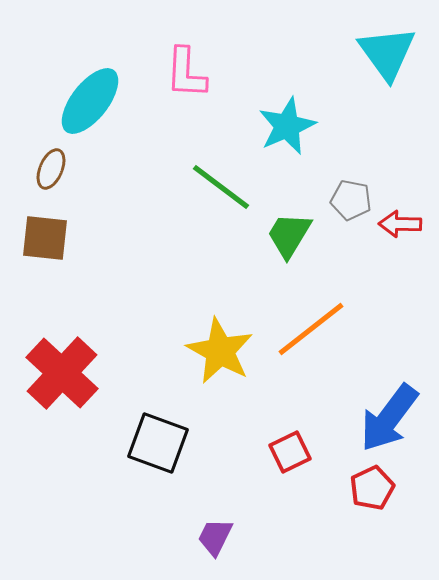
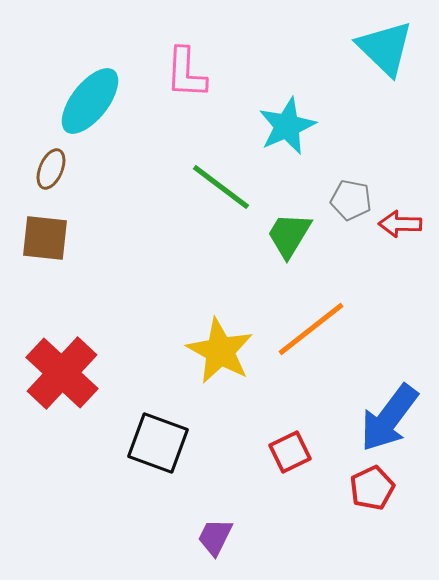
cyan triangle: moved 2 px left, 5 px up; rotated 10 degrees counterclockwise
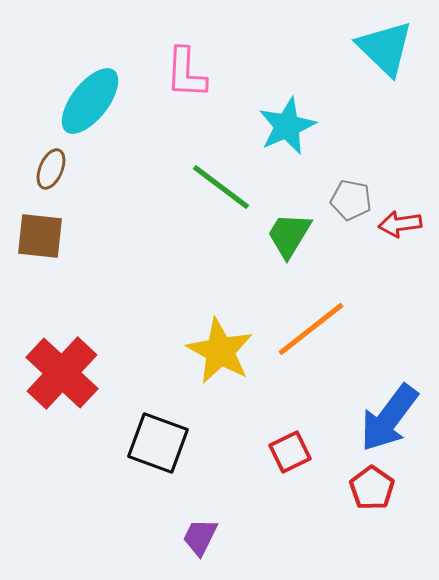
red arrow: rotated 9 degrees counterclockwise
brown square: moved 5 px left, 2 px up
red pentagon: rotated 12 degrees counterclockwise
purple trapezoid: moved 15 px left
